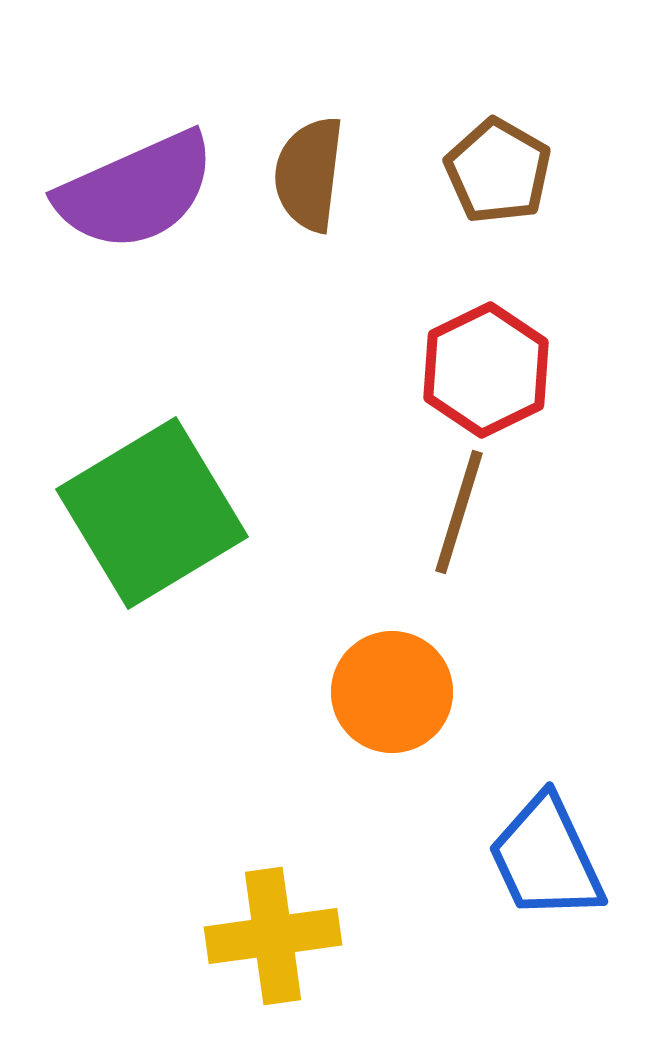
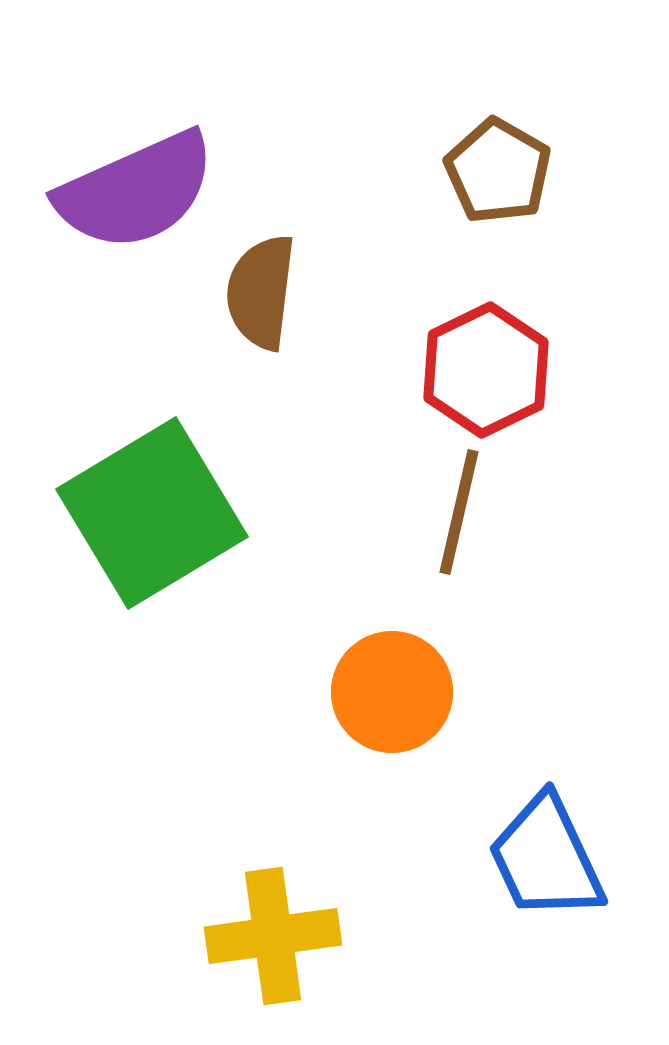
brown semicircle: moved 48 px left, 118 px down
brown line: rotated 4 degrees counterclockwise
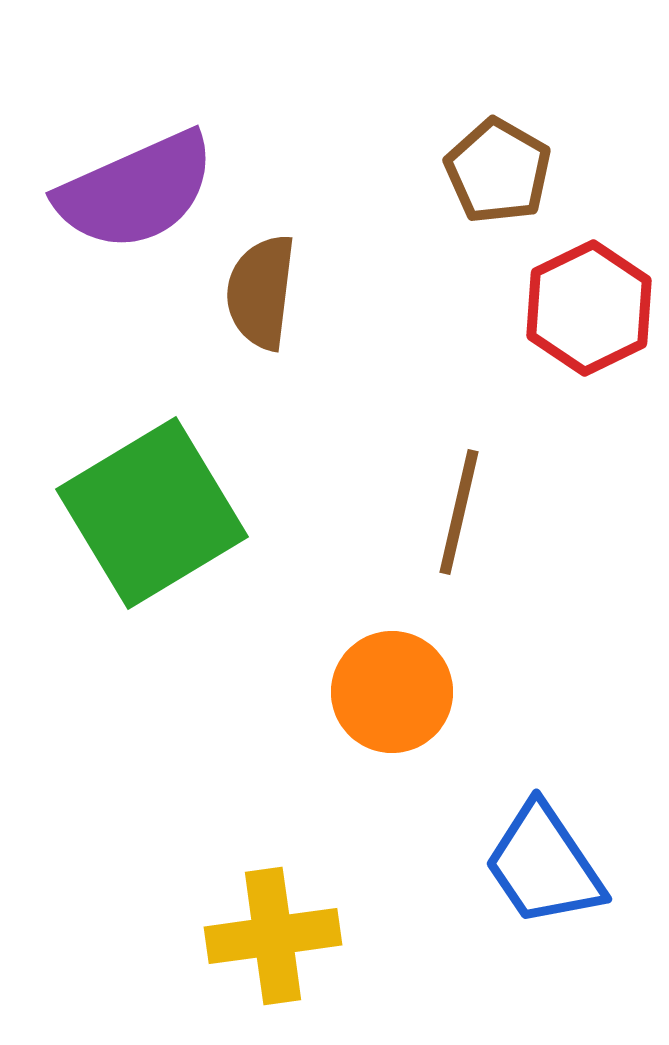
red hexagon: moved 103 px right, 62 px up
blue trapezoid: moved 2 px left, 7 px down; rotated 9 degrees counterclockwise
